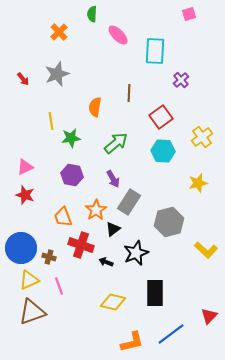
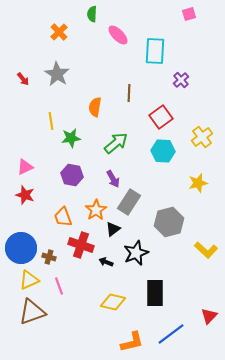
gray star: rotated 20 degrees counterclockwise
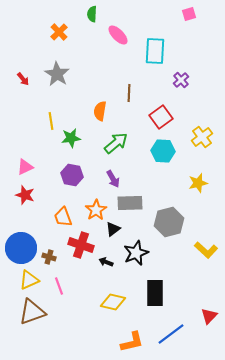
orange semicircle: moved 5 px right, 4 px down
gray rectangle: moved 1 px right, 1 px down; rotated 55 degrees clockwise
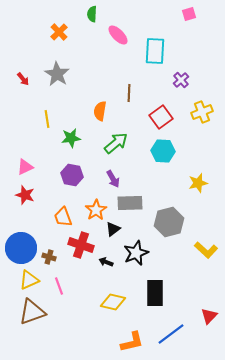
yellow line: moved 4 px left, 2 px up
yellow cross: moved 25 px up; rotated 15 degrees clockwise
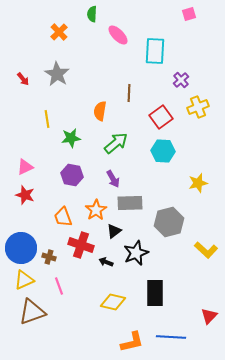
yellow cross: moved 4 px left, 5 px up
black triangle: moved 1 px right, 2 px down
yellow triangle: moved 5 px left
blue line: moved 3 px down; rotated 40 degrees clockwise
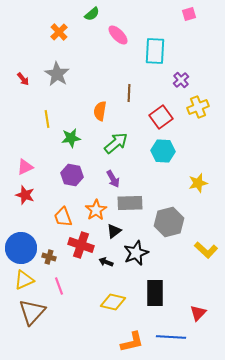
green semicircle: rotated 133 degrees counterclockwise
brown triangle: rotated 28 degrees counterclockwise
red triangle: moved 11 px left, 3 px up
